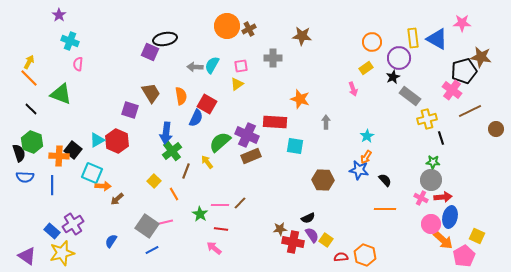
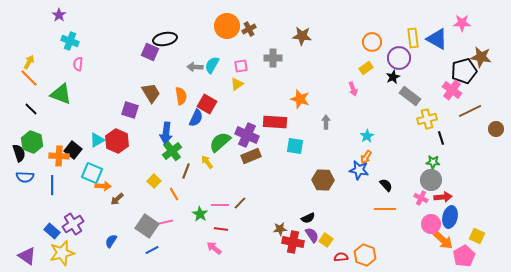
black semicircle at (385, 180): moved 1 px right, 5 px down
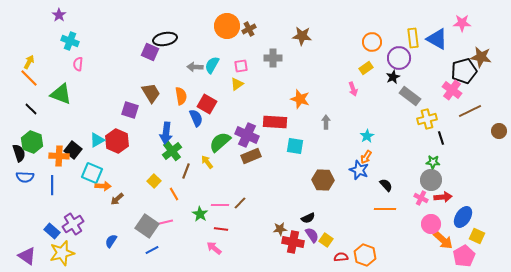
blue semicircle at (196, 118): rotated 48 degrees counterclockwise
brown circle at (496, 129): moved 3 px right, 2 px down
blue star at (359, 170): rotated 12 degrees clockwise
blue ellipse at (450, 217): moved 13 px right; rotated 20 degrees clockwise
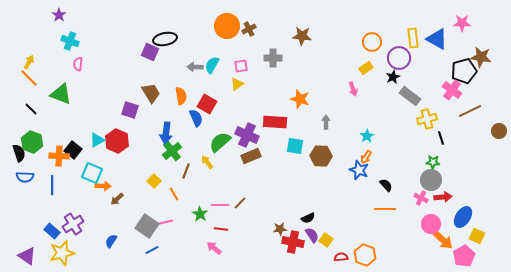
brown hexagon at (323, 180): moved 2 px left, 24 px up
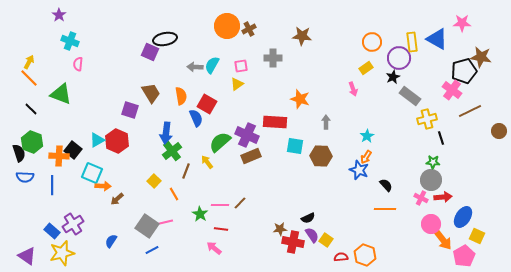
yellow rectangle at (413, 38): moved 1 px left, 4 px down
orange arrow at (443, 240): rotated 10 degrees clockwise
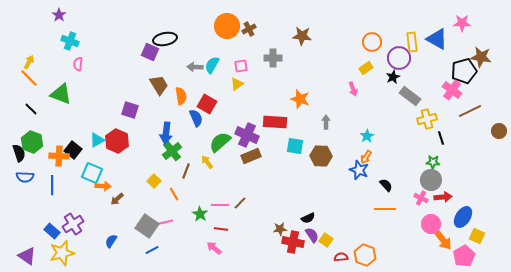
brown trapezoid at (151, 93): moved 8 px right, 8 px up
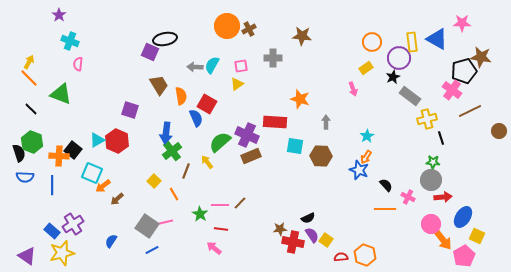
orange arrow at (103, 186): rotated 140 degrees clockwise
pink cross at (421, 198): moved 13 px left, 1 px up
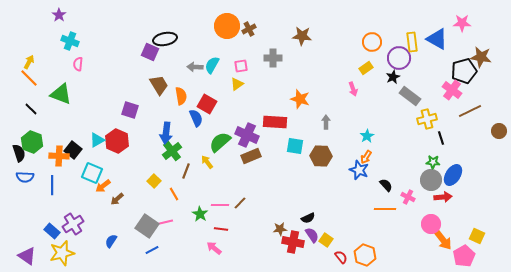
blue ellipse at (463, 217): moved 10 px left, 42 px up
red semicircle at (341, 257): rotated 56 degrees clockwise
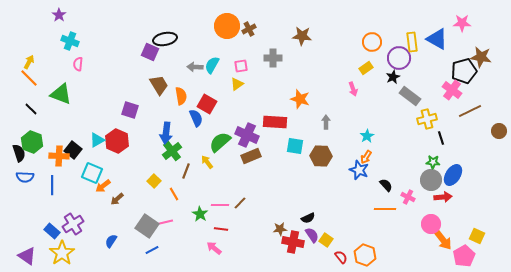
yellow star at (62, 253): rotated 20 degrees counterclockwise
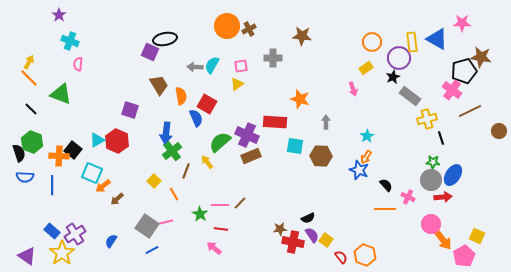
purple cross at (73, 224): moved 2 px right, 10 px down
